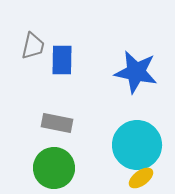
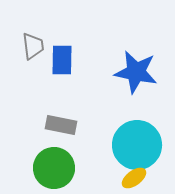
gray trapezoid: rotated 20 degrees counterclockwise
gray rectangle: moved 4 px right, 2 px down
yellow ellipse: moved 7 px left
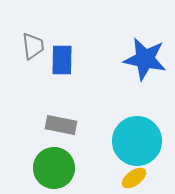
blue star: moved 9 px right, 13 px up
cyan circle: moved 4 px up
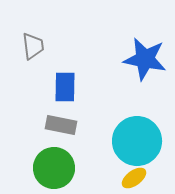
blue rectangle: moved 3 px right, 27 px down
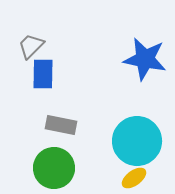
gray trapezoid: moved 2 px left; rotated 128 degrees counterclockwise
blue rectangle: moved 22 px left, 13 px up
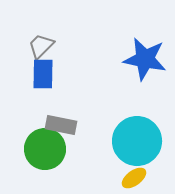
gray trapezoid: moved 10 px right
green circle: moved 9 px left, 19 px up
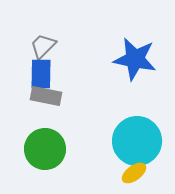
gray trapezoid: moved 2 px right
blue star: moved 10 px left
blue rectangle: moved 2 px left
gray rectangle: moved 15 px left, 29 px up
yellow ellipse: moved 5 px up
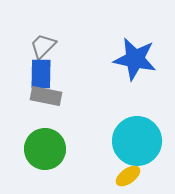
yellow ellipse: moved 6 px left, 3 px down
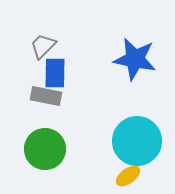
blue rectangle: moved 14 px right, 1 px up
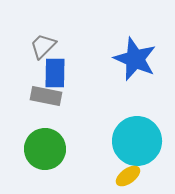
blue star: rotated 12 degrees clockwise
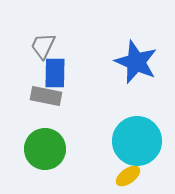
gray trapezoid: rotated 20 degrees counterclockwise
blue star: moved 1 px right, 3 px down
